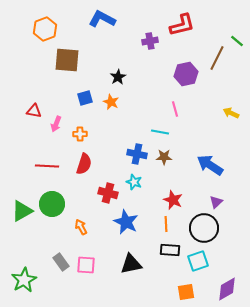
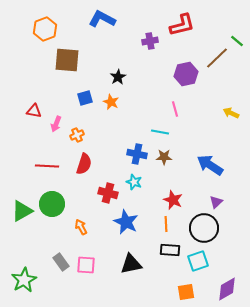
brown line: rotated 20 degrees clockwise
orange cross: moved 3 px left, 1 px down; rotated 24 degrees counterclockwise
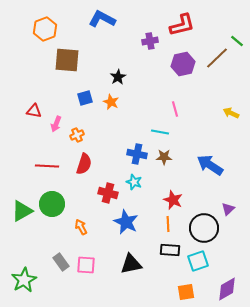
purple hexagon: moved 3 px left, 10 px up
purple triangle: moved 12 px right, 7 px down
orange line: moved 2 px right
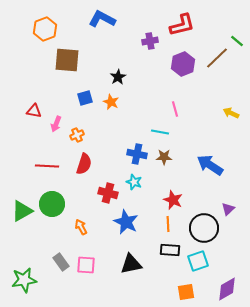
purple hexagon: rotated 10 degrees counterclockwise
green star: rotated 20 degrees clockwise
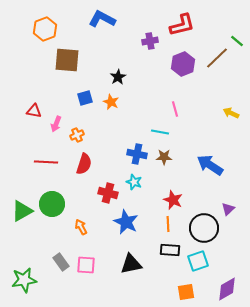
red line: moved 1 px left, 4 px up
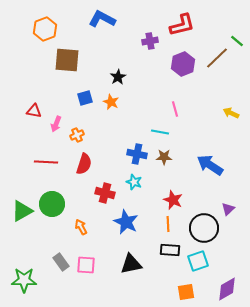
red cross: moved 3 px left
green star: rotated 10 degrees clockwise
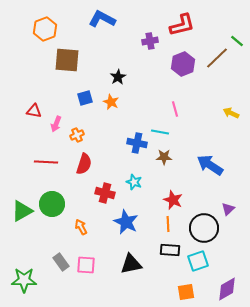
blue cross: moved 11 px up
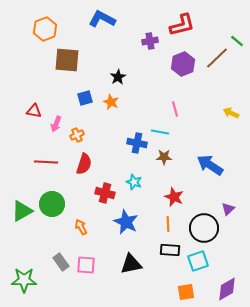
red star: moved 1 px right, 3 px up
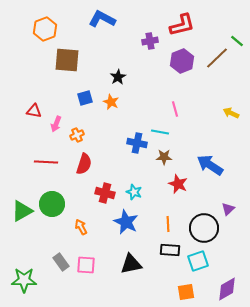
purple hexagon: moved 1 px left, 3 px up
cyan star: moved 10 px down
red star: moved 4 px right, 13 px up
